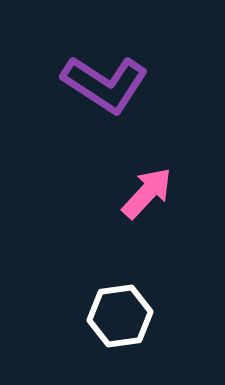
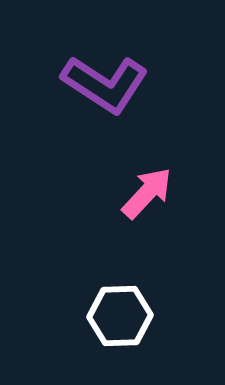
white hexagon: rotated 6 degrees clockwise
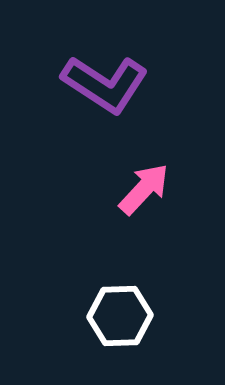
pink arrow: moved 3 px left, 4 px up
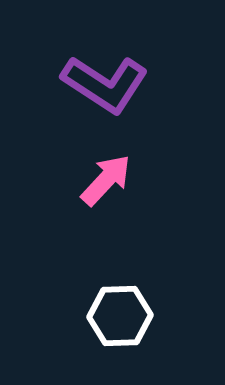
pink arrow: moved 38 px left, 9 px up
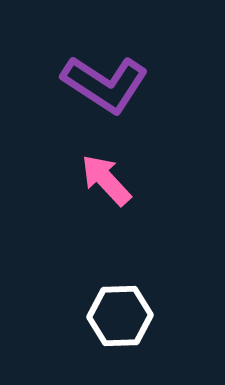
pink arrow: rotated 86 degrees counterclockwise
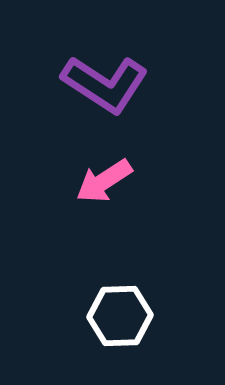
pink arrow: moved 2 px left, 1 px down; rotated 80 degrees counterclockwise
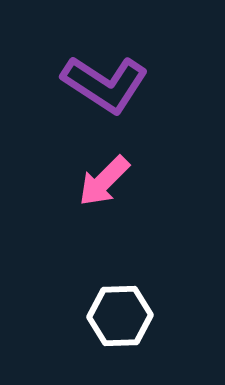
pink arrow: rotated 12 degrees counterclockwise
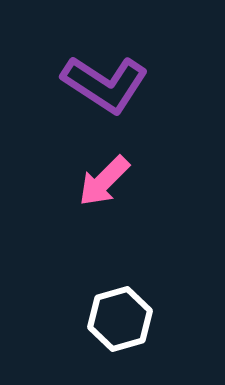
white hexagon: moved 3 px down; rotated 14 degrees counterclockwise
